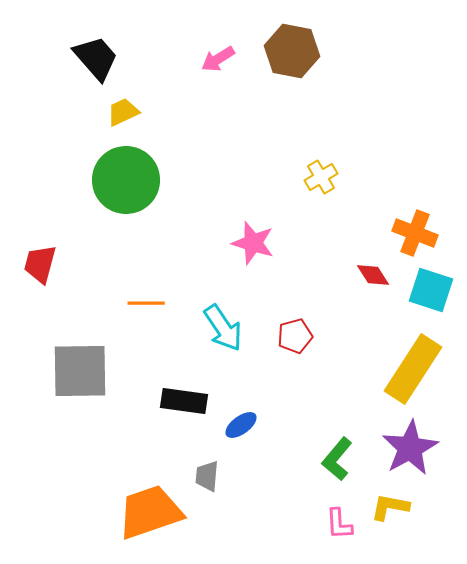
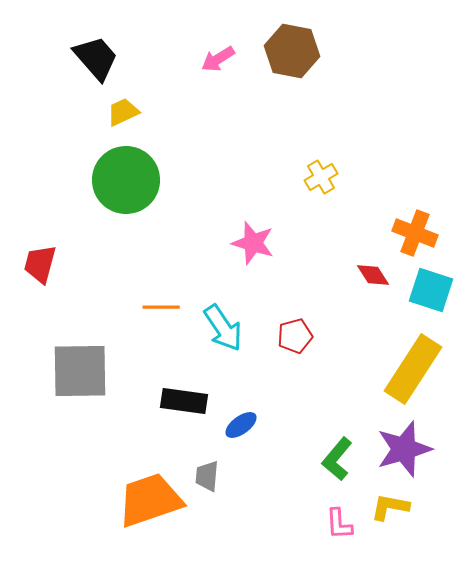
orange line: moved 15 px right, 4 px down
purple star: moved 6 px left, 1 px down; rotated 12 degrees clockwise
orange trapezoid: moved 12 px up
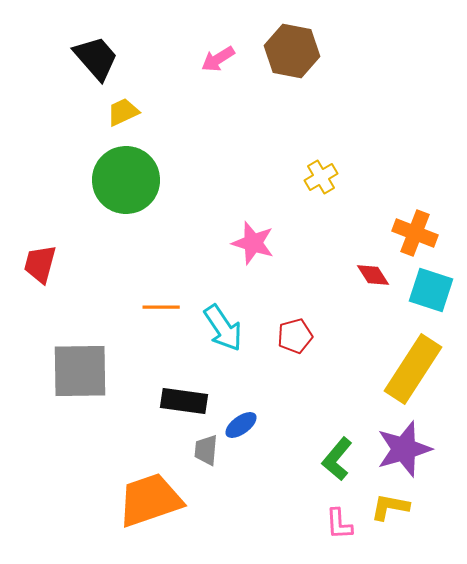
gray trapezoid: moved 1 px left, 26 px up
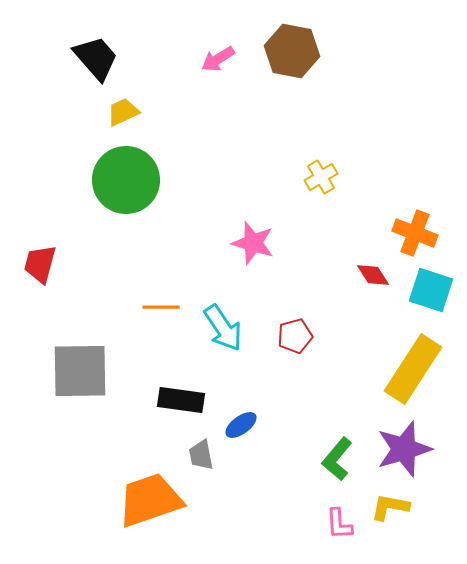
black rectangle: moved 3 px left, 1 px up
gray trapezoid: moved 5 px left, 5 px down; rotated 16 degrees counterclockwise
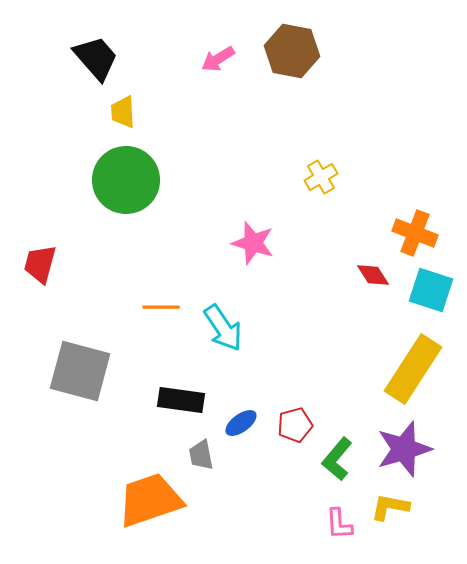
yellow trapezoid: rotated 68 degrees counterclockwise
red pentagon: moved 89 px down
gray square: rotated 16 degrees clockwise
blue ellipse: moved 2 px up
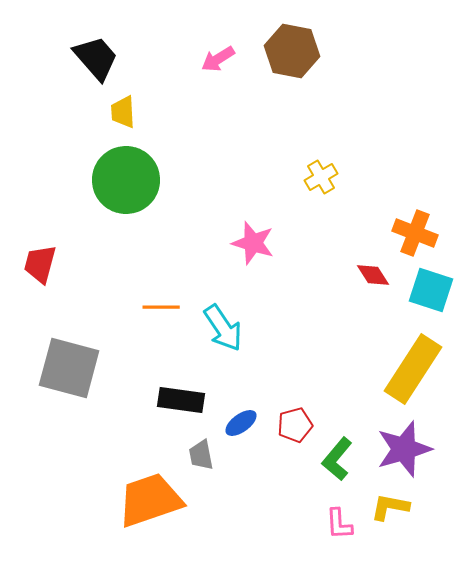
gray square: moved 11 px left, 3 px up
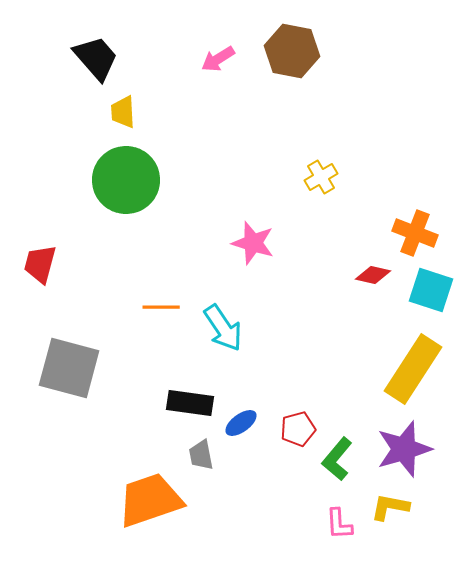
red diamond: rotated 44 degrees counterclockwise
black rectangle: moved 9 px right, 3 px down
red pentagon: moved 3 px right, 4 px down
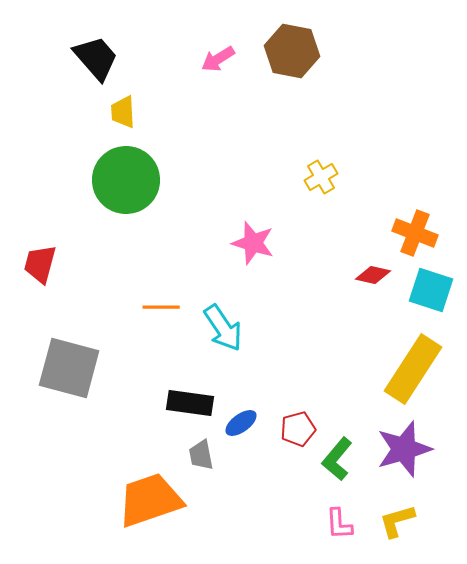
yellow L-shape: moved 7 px right, 14 px down; rotated 27 degrees counterclockwise
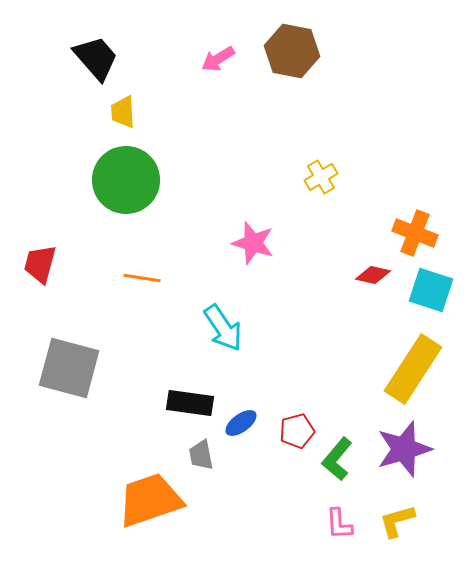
orange line: moved 19 px left, 29 px up; rotated 9 degrees clockwise
red pentagon: moved 1 px left, 2 px down
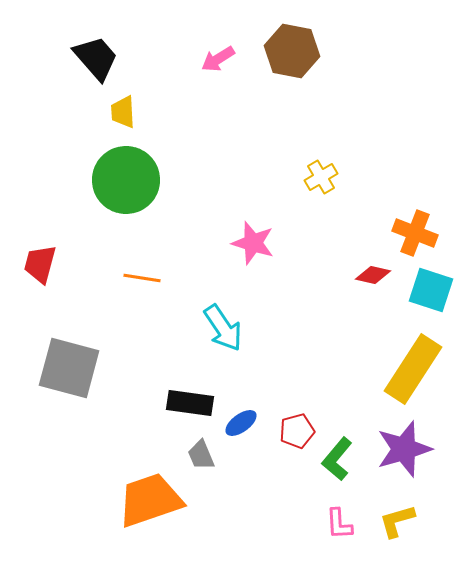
gray trapezoid: rotated 12 degrees counterclockwise
